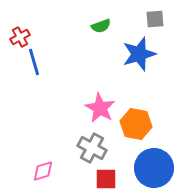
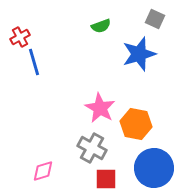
gray square: rotated 30 degrees clockwise
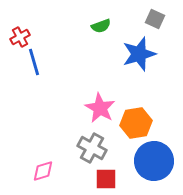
orange hexagon: moved 1 px up; rotated 20 degrees counterclockwise
blue circle: moved 7 px up
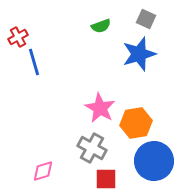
gray square: moved 9 px left
red cross: moved 2 px left
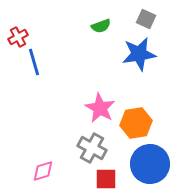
blue star: rotated 8 degrees clockwise
blue circle: moved 4 px left, 3 px down
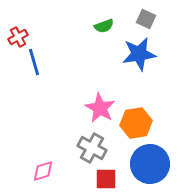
green semicircle: moved 3 px right
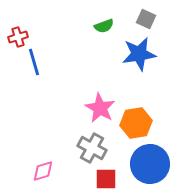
red cross: rotated 12 degrees clockwise
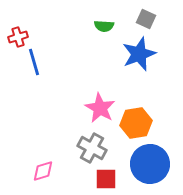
green semicircle: rotated 24 degrees clockwise
blue star: rotated 12 degrees counterclockwise
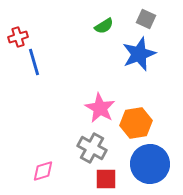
green semicircle: rotated 36 degrees counterclockwise
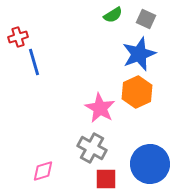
green semicircle: moved 9 px right, 11 px up
orange hexagon: moved 1 px right, 31 px up; rotated 16 degrees counterclockwise
